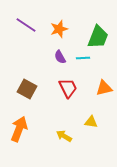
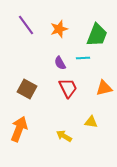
purple line: rotated 20 degrees clockwise
green trapezoid: moved 1 px left, 2 px up
purple semicircle: moved 6 px down
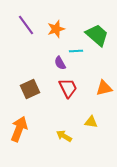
orange star: moved 3 px left
green trapezoid: rotated 70 degrees counterclockwise
cyan line: moved 7 px left, 7 px up
brown square: moved 3 px right; rotated 36 degrees clockwise
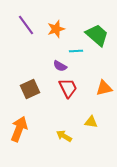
purple semicircle: moved 3 px down; rotated 32 degrees counterclockwise
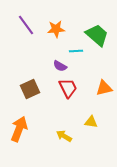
orange star: rotated 12 degrees clockwise
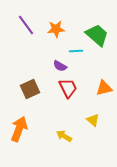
yellow triangle: moved 2 px right, 2 px up; rotated 32 degrees clockwise
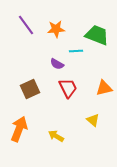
green trapezoid: rotated 20 degrees counterclockwise
purple semicircle: moved 3 px left, 2 px up
yellow arrow: moved 8 px left
